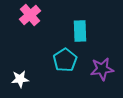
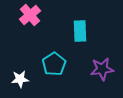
cyan pentagon: moved 11 px left, 4 px down
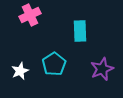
pink cross: rotated 15 degrees clockwise
purple star: rotated 15 degrees counterclockwise
white star: moved 8 px up; rotated 18 degrees counterclockwise
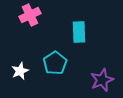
cyan rectangle: moved 1 px left, 1 px down
cyan pentagon: moved 1 px right, 1 px up
purple star: moved 11 px down
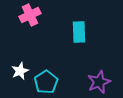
cyan pentagon: moved 9 px left, 19 px down
purple star: moved 3 px left, 2 px down
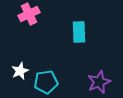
pink cross: moved 1 px left, 1 px up
cyan pentagon: rotated 25 degrees clockwise
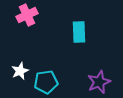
pink cross: moved 2 px left, 1 px down
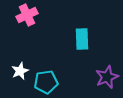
cyan rectangle: moved 3 px right, 7 px down
purple star: moved 8 px right, 5 px up
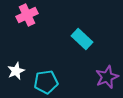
cyan rectangle: rotated 45 degrees counterclockwise
white star: moved 4 px left
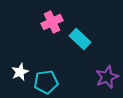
pink cross: moved 25 px right, 7 px down
cyan rectangle: moved 2 px left
white star: moved 4 px right, 1 px down
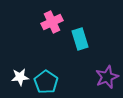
cyan rectangle: rotated 30 degrees clockwise
white star: moved 5 px down; rotated 18 degrees clockwise
cyan pentagon: rotated 30 degrees counterclockwise
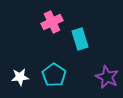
purple star: rotated 25 degrees counterclockwise
cyan pentagon: moved 8 px right, 7 px up
